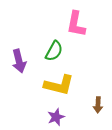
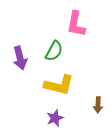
purple arrow: moved 1 px right, 3 px up
purple star: moved 1 px left, 1 px down
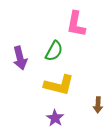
purple star: rotated 18 degrees counterclockwise
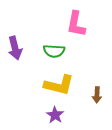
green semicircle: rotated 65 degrees clockwise
purple arrow: moved 5 px left, 10 px up
brown arrow: moved 1 px left, 10 px up
purple star: moved 3 px up
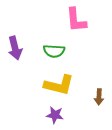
pink L-shape: moved 4 px up; rotated 16 degrees counterclockwise
brown arrow: moved 2 px right, 2 px down
purple star: rotated 24 degrees counterclockwise
